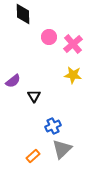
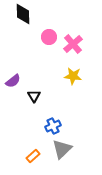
yellow star: moved 1 px down
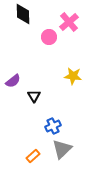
pink cross: moved 4 px left, 22 px up
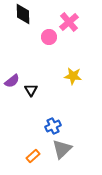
purple semicircle: moved 1 px left
black triangle: moved 3 px left, 6 px up
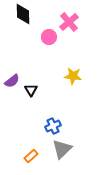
orange rectangle: moved 2 px left
